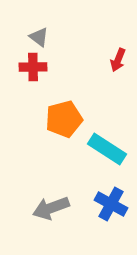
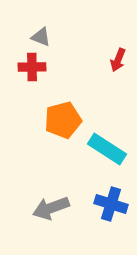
gray triangle: moved 2 px right; rotated 15 degrees counterclockwise
red cross: moved 1 px left
orange pentagon: moved 1 px left, 1 px down
blue cross: rotated 12 degrees counterclockwise
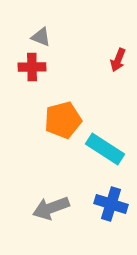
cyan rectangle: moved 2 px left
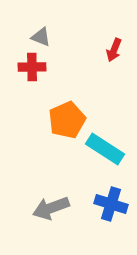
red arrow: moved 4 px left, 10 px up
orange pentagon: moved 4 px right; rotated 9 degrees counterclockwise
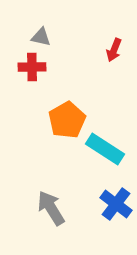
gray triangle: rotated 10 degrees counterclockwise
orange pentagon: rotated 6 degrees counterclockwise
blue cross: moved 5 px right; rotated 20 degrees clockwise
gray arrow: rotated 78 degrees clockwise
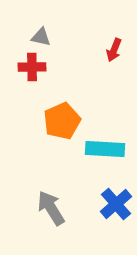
orange pentagon: moved 5 px left, 1 px down; rotated 6 degrees clockwise
cyan rectangle: rotated 30 degrees counterclockwise
blue cross: rotated 12 degrees clockwise
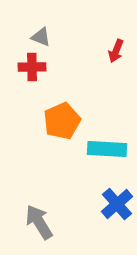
gray triangle: rotated 10 degrees clockwise
red arrow: moved 2 px right, 1 px down
cyan rectangle: moved 2 px right
blue cross: moved 1 px right
gray arrow: moved 12 px left, 14 px down
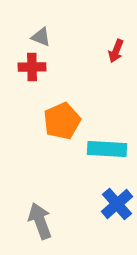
gray arrow: moved 1 px right, 1 px up; rotated 12 degrees clockwise
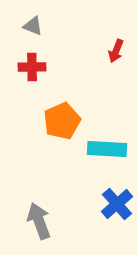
gray triangle: moved 8 px left, 11 px up
gray arrow: moved 1 px left
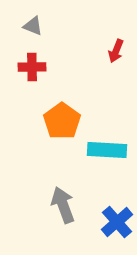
orange pentagon: rotated 12 degrees counterclockwise
cyan rectangle: moved 1 px down
blue cross: moved 18 px down
gray arrow: moved 24 px right, 16 px up
